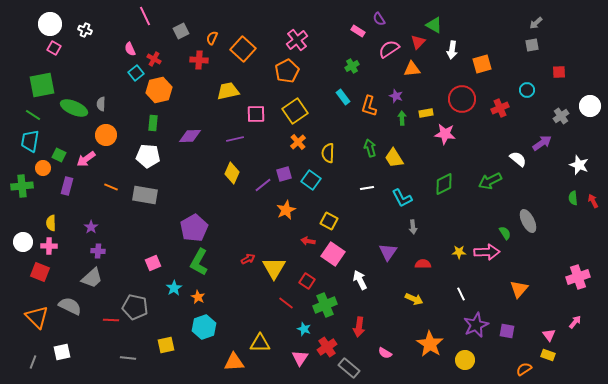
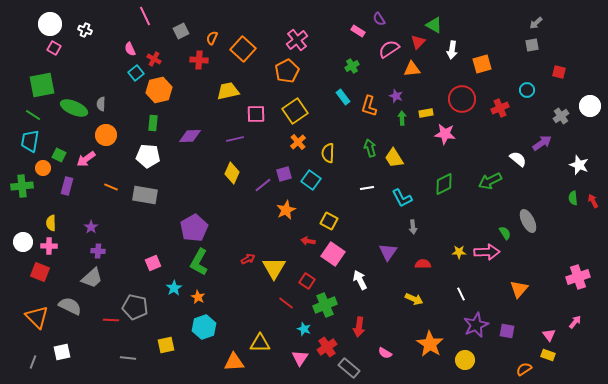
red square at (559, 72): rotated 16 degrees clockwise
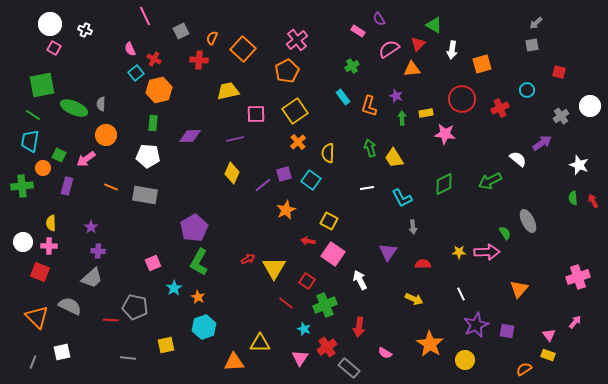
red triangle at (418, 42): moved 2 px down
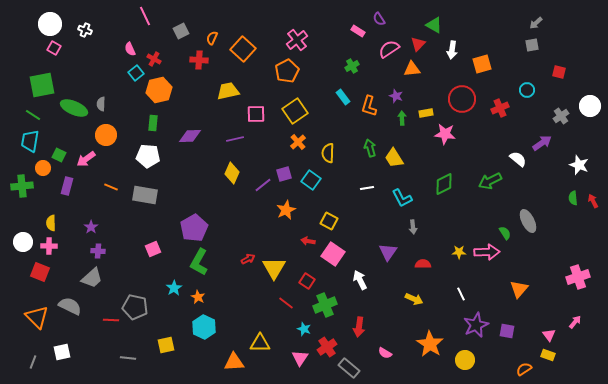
pink square at (153, 263): moved 14 px up
cyan hexagon at (204, 327): rotated 15 degrees counterclockwise
